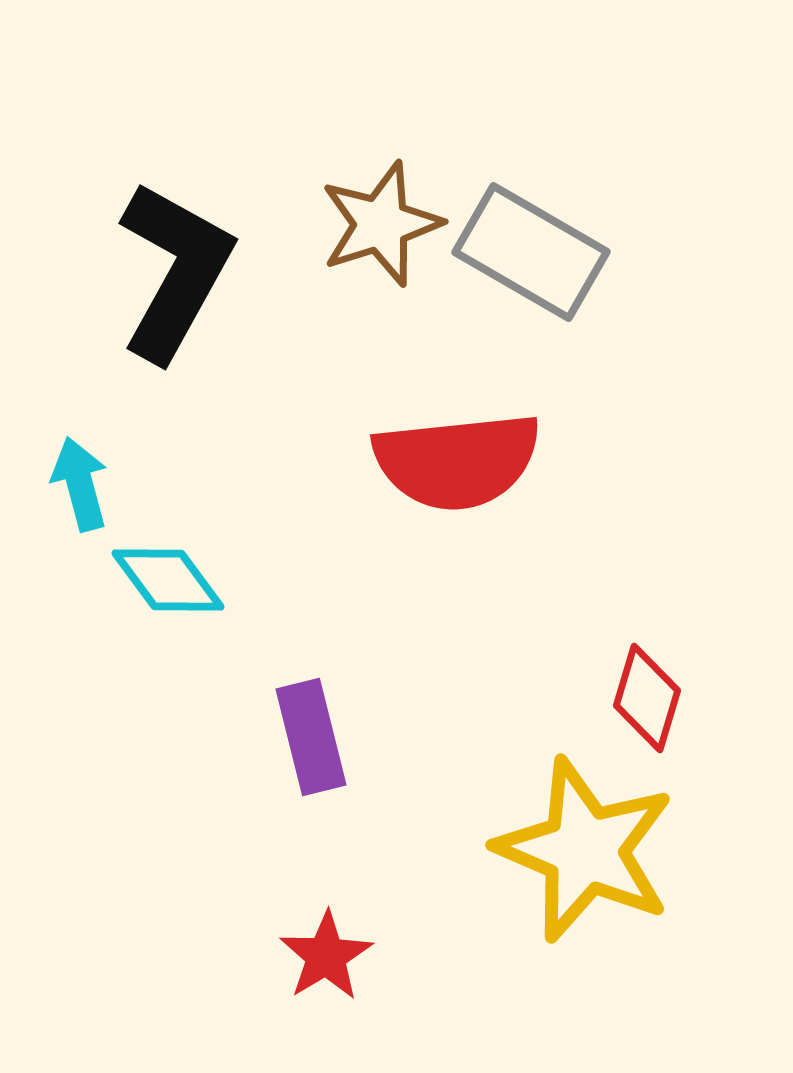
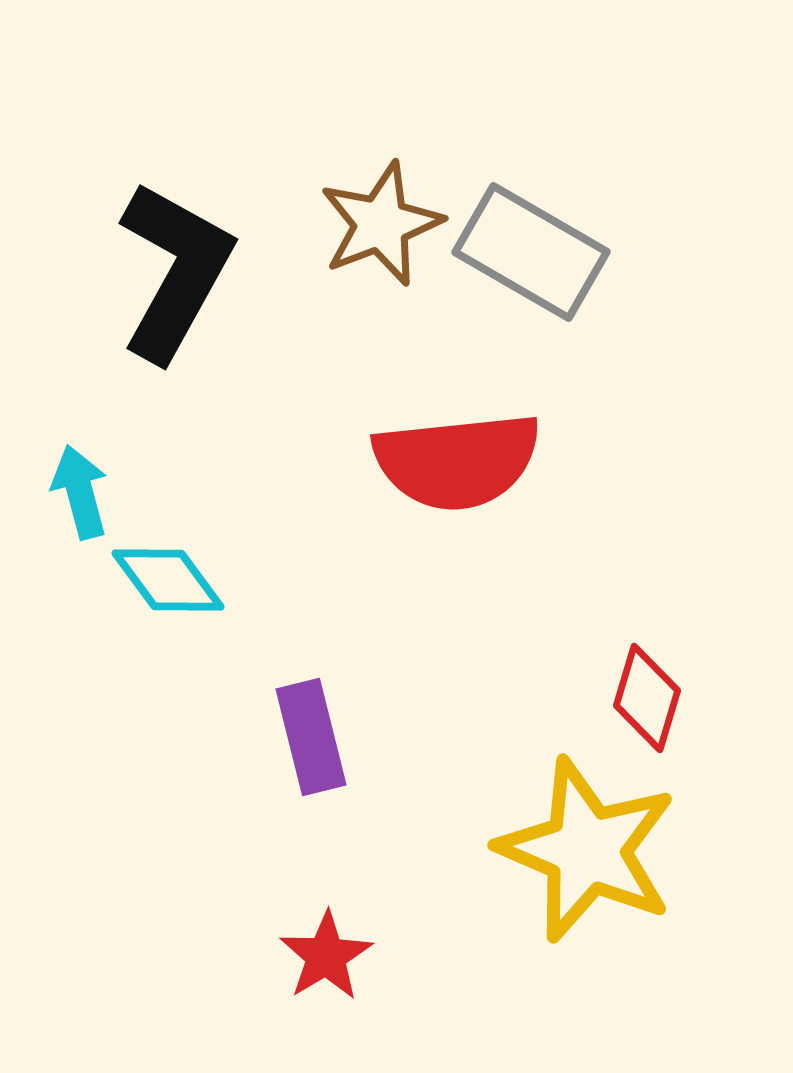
brown star: rotated 3 degrees counterclockwise
cyan arrow: moved 8 px down
yellow star: moved 2 px right
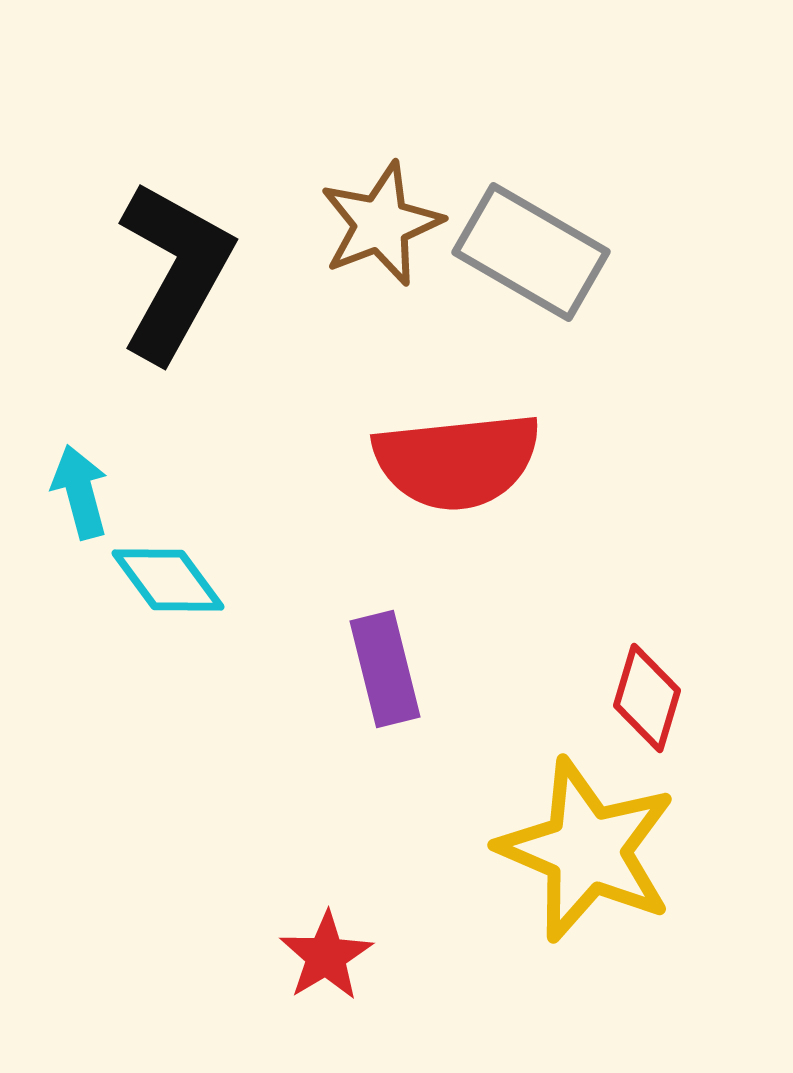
purple rectangle: moved 74 px right, 68 px up
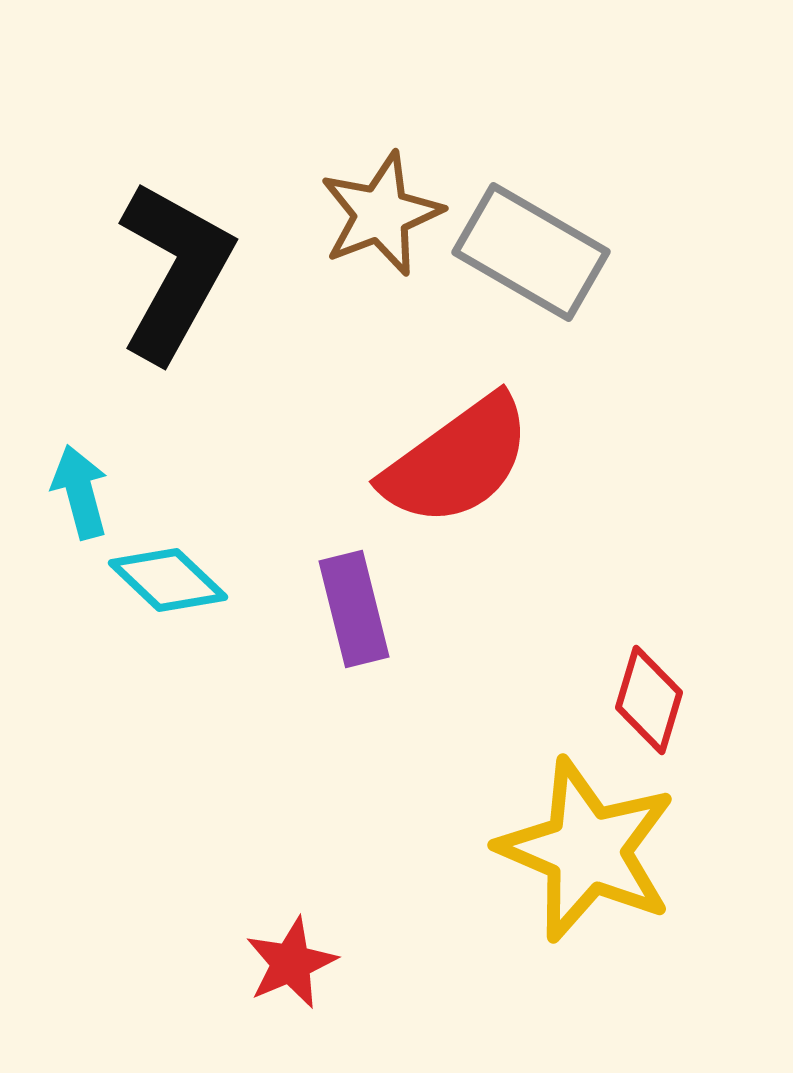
brown star: moved 10 px up
red semicircle: rotated 30 degrees counterclockwise
cyan diamond: rotated 10 degrees counterclockwise
purple rectangle: moved 31 px left, 60 px up
red diamond: moved 2 px right, 2 px down
red star: moved 35 px left, 7 px down; rotated 8 degrees clockwise
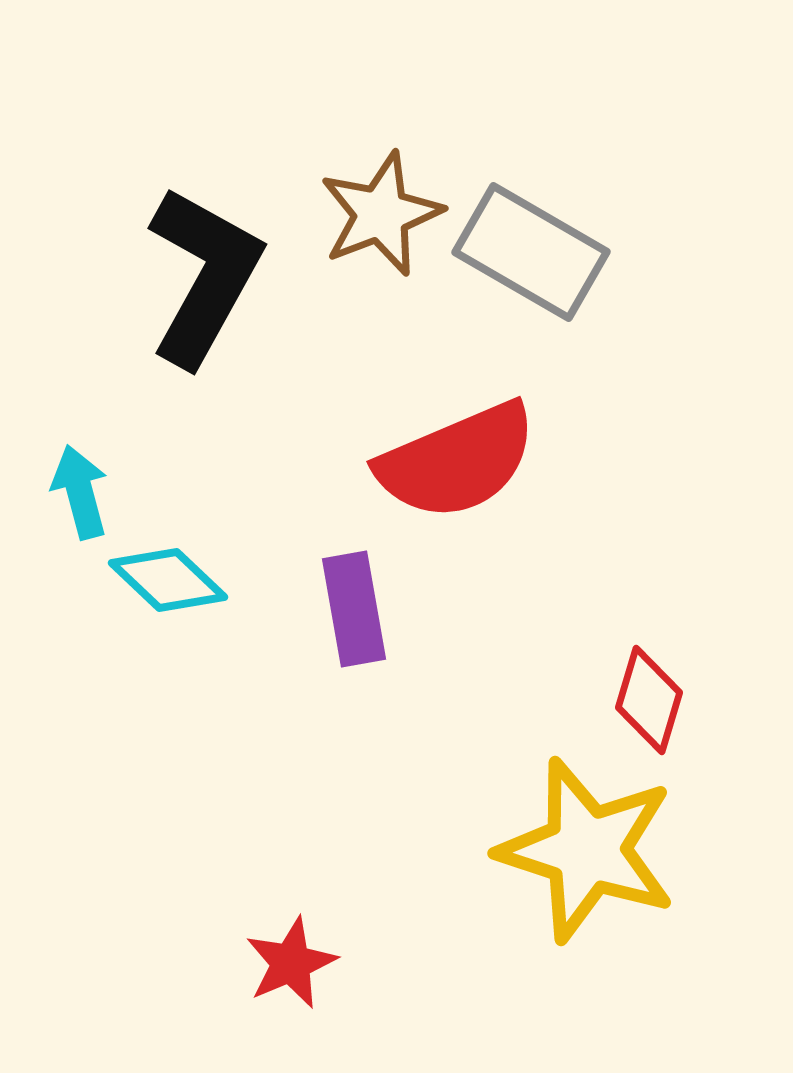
black L-shape: moved 29 px right, 5 px down
red semicircle: rotated 13 degrees clockwise
purple rectangle: rotated 4 degrees clockwise
yellow star: rotated 5 degrees counterclockwise
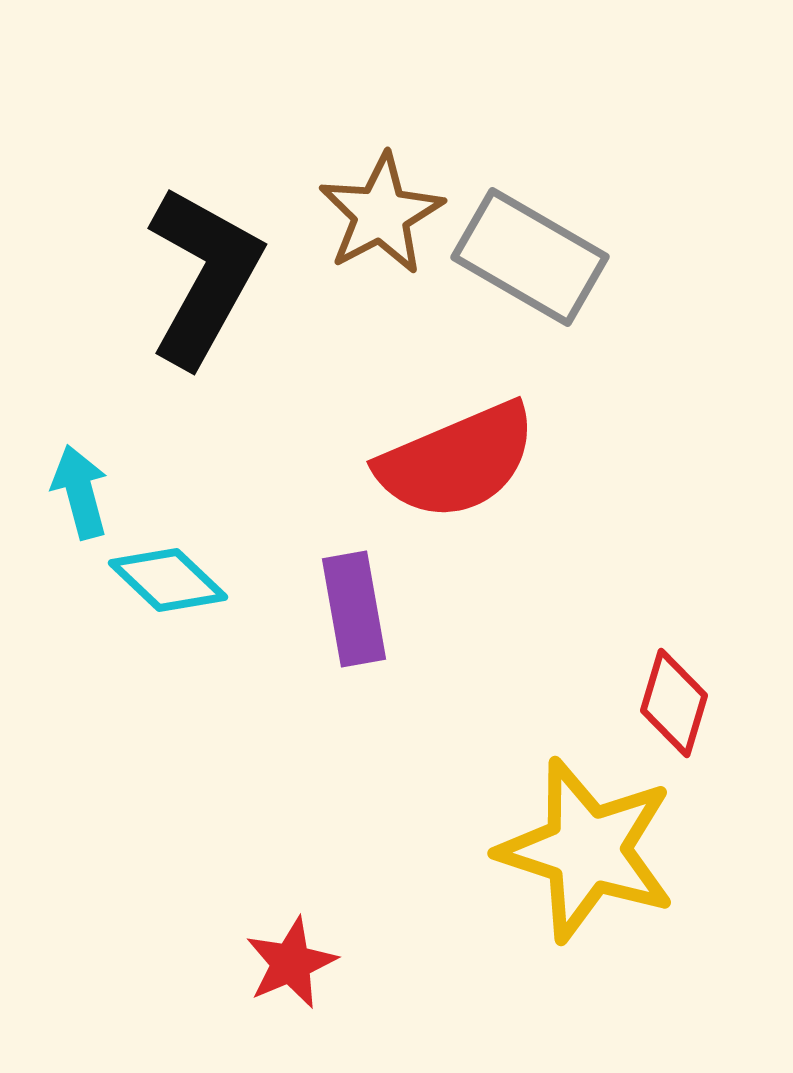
brown star: rotated 7 degrees counterclockwise
gray rectangle: moved 1 px left, 5 px down
red diamond: moved 25 px right, 3 px down
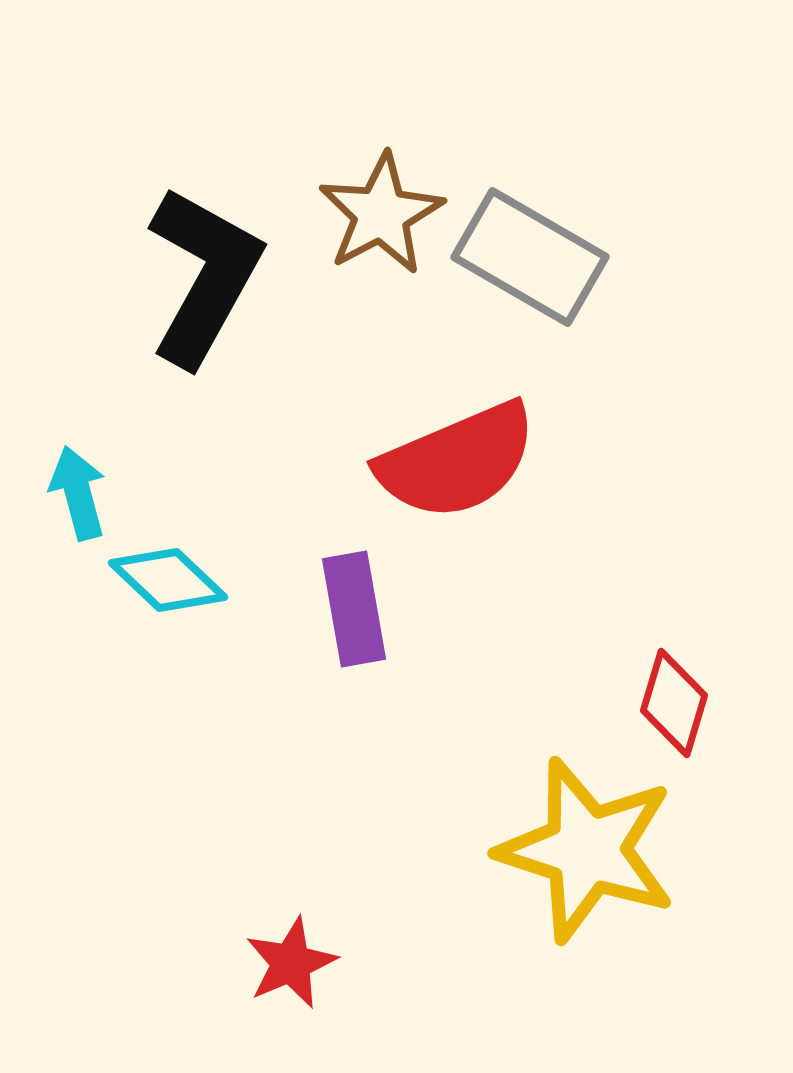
cyan arrow: moved 2 px left, 1 px down
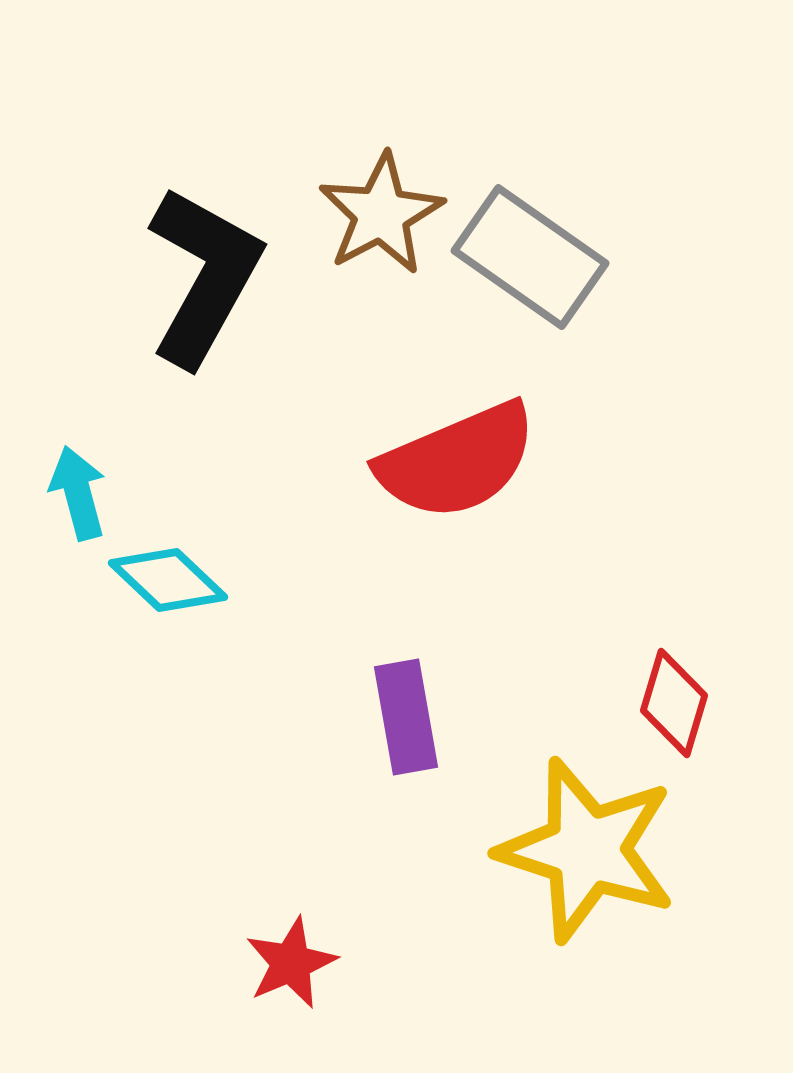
gray rectangle: rotated 5 degrees clockwise
purple rectangle: moved 52 px right, 108 px down
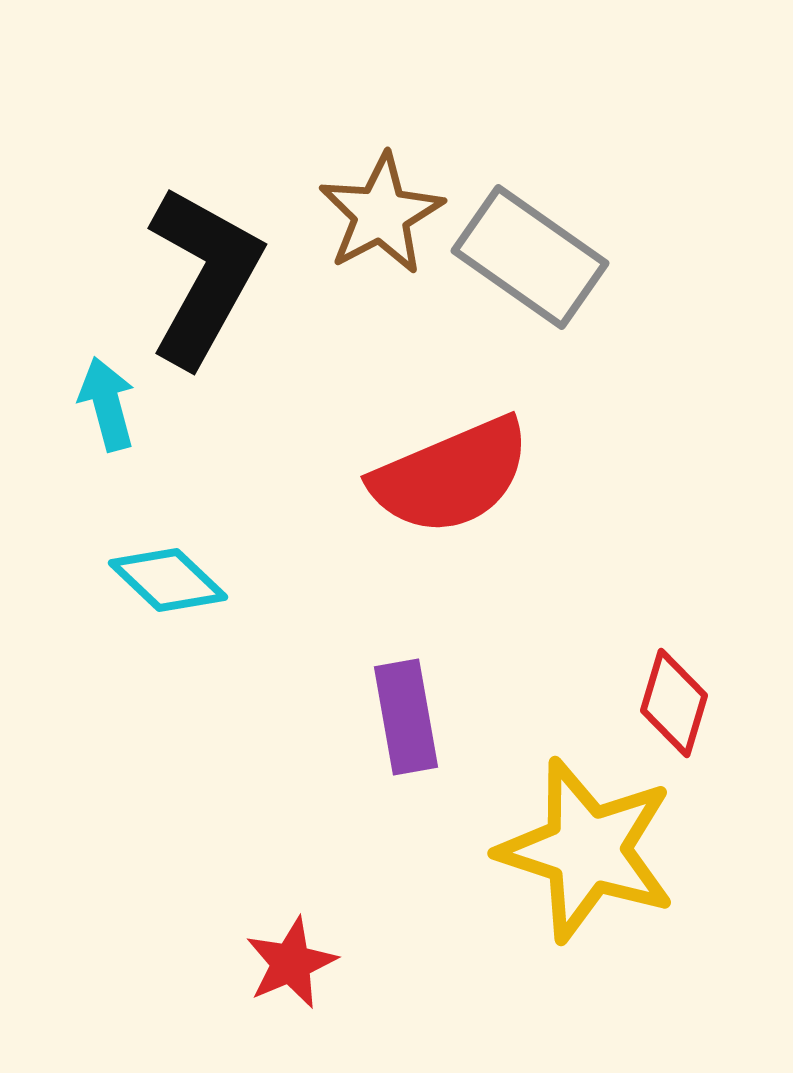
red semicircle: moved 6 px left, 15 px down
cyan arrow: moved 29 px right, 89 px up
